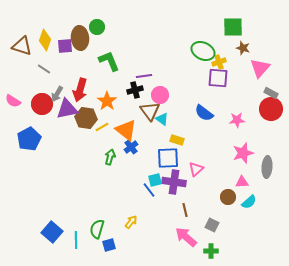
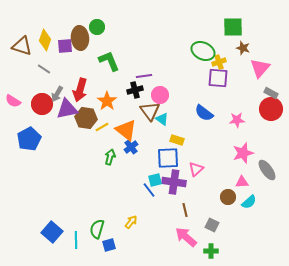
gray ellipse at (267, 167): moved 3 px down; rotated 40 degrees counterclockwise
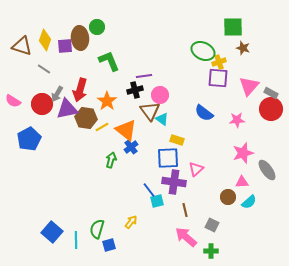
pink triangle at (260, 68): moved 11 px left, 18 px down
green arrow at (110, 157): moved 1 px right, 3 px down
cyan square at (155, 180): moved 2 px right, 21 px down
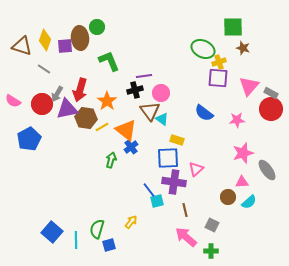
green ellipse at (203, 51): moved 2 px up
pink circle at (160, 95): moved 1 px right, 2 px up
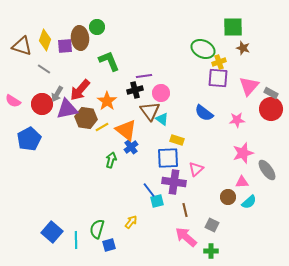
red arrow at (80, 90): rotated 25 degrees clockwise
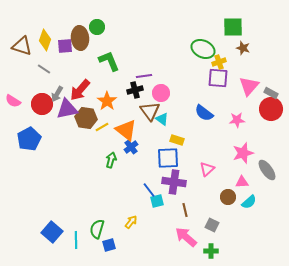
pink triangle at (196, 169): moved 11 px right
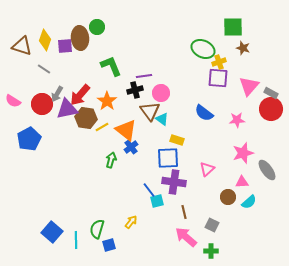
green L-shape at (109, 61): moved 2 px right, 5 px down
red arrow at (80, 90): moved 5 px down
brown line at (185, 210): moved 1 px left, 2 px down
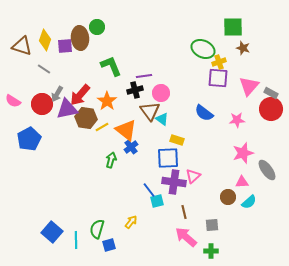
pink triangle at (207, 169): moved 14 px left, 7 px down
gray square at (212, 225): rotated 32 degrees counterclockwise
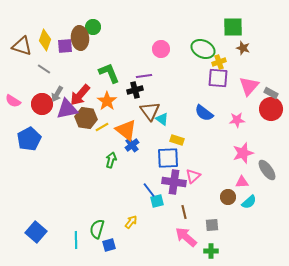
green circle at (97, 27): moved 4 px left
green L-shape at (111, 66): moved 2 px left, 7 px down
pink circle at (161, 93): moved 44 px up
blue cross at (131, 147): moved 1 px right, 2 px up
blue square at (52, 232): moved 16 px left
